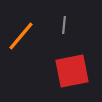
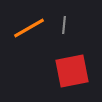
orange line: moved 8 px right, 8 px up; rotated 20 degrees clockwise
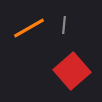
red square: rotated 30 degrees counterclockwise
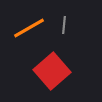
red square: moved 20 px left
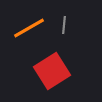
red square: rotated 9 degrees clockwise
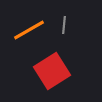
orange line: moved 2 px down
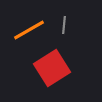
red square: moved 3 px up
